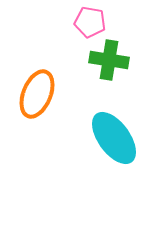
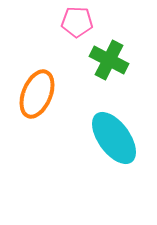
pink pentagon: moved 13 px left; rotated 8 degrees counterclockwise
green cross: rotated 18 degrees clockwise
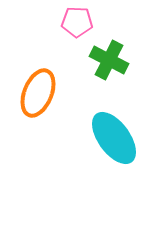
orange ellipse: moved 1 px right, 1 px up
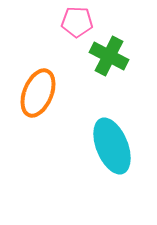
green cross: moved 4 px up
cyan ellipse: moved 2 px left, 8 px down; rotated 14 degrees clockwise
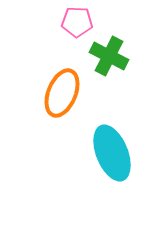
orange ellipse: moved 24 px right
cyan ellipse: moved 7 px down
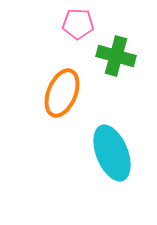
pink pentagon: moved 1 px right, 2 px down
green cross: moved 7 px right; rotated 12 degrees counterclockwise
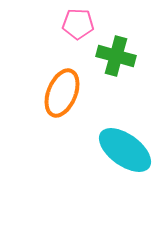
cyan ellipse: moved 13 px right, 3 px up; rotated 32 degrees counterclockwise
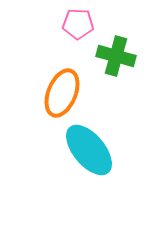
cyan ellipse: moved 36 px left; rotated 14 degrees clockwise
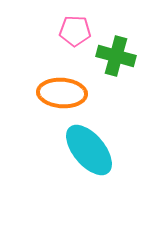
pink pentagon: moved 3 px left, 7 px down
orange ellipse: rotated 72 degrees clockwise
